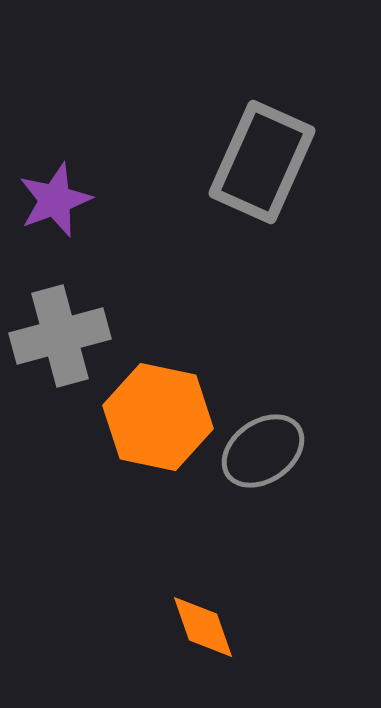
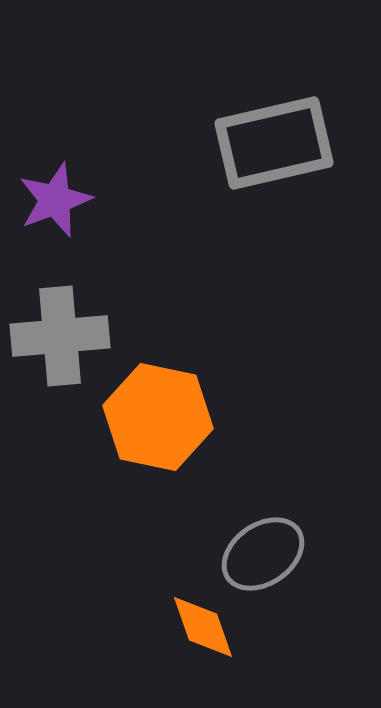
gray rectangle: moved 12 px right, 19 px up; rotated 53 degrees clockwise
gray cross: rotated 10 degrees clockwise
gray ellipse: moved 103 px down
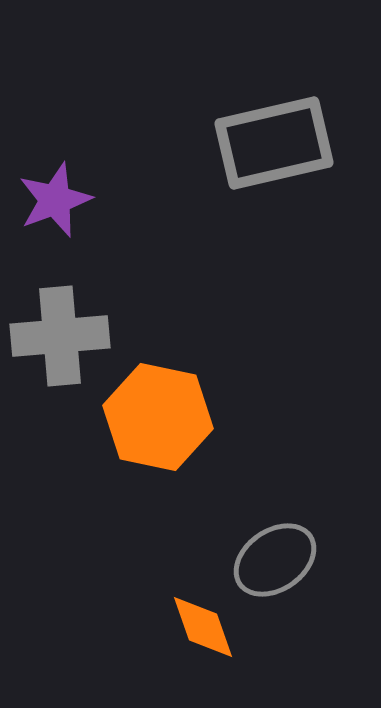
gray ellipse: moved 12 px right, 6 px down
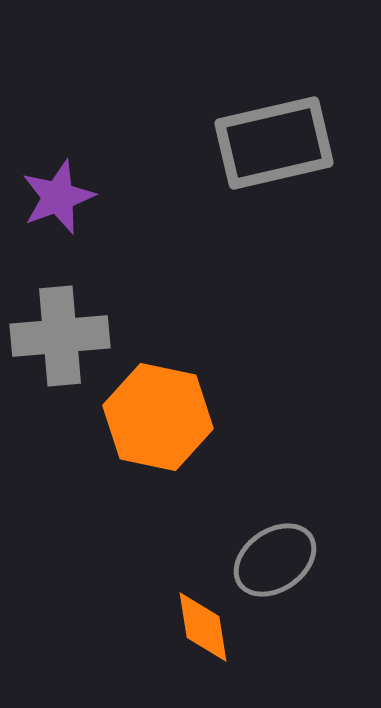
purple star: moved 3 px right, 3 px up
orange diamond: rotated 10 degrees clockwise
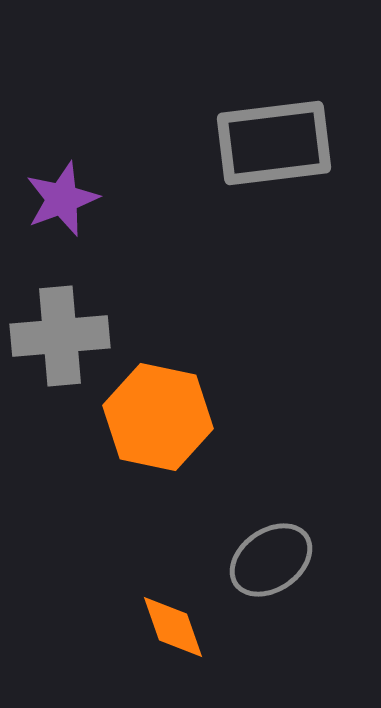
gray rectangle: rotated 6 degrees clockwise
purple star: moved 4 px right, 2 px down
gray ellipse: moved 4 px left
orange diamond: moved 30 px left; rotated 10 degrees counterclockwise
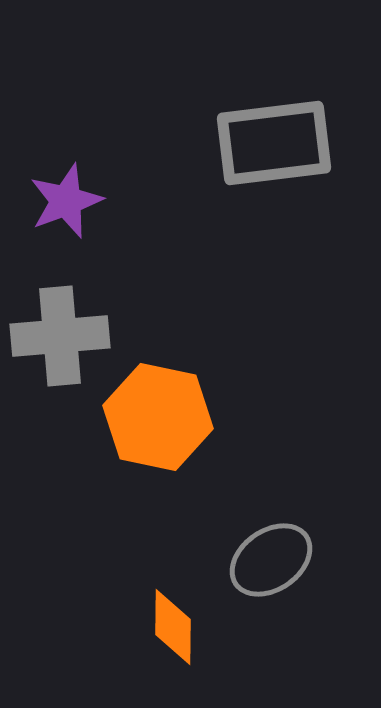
purple star: moved 4 px right, 2 px down
orange diamond: rotated 20 degrees clockwise
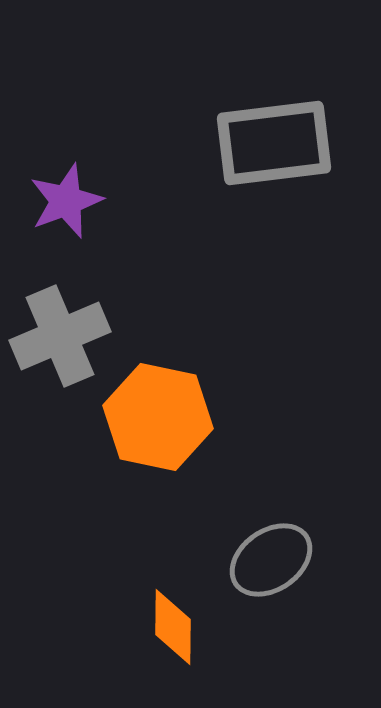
gray cross: rotated 18 degrees counterclockwise
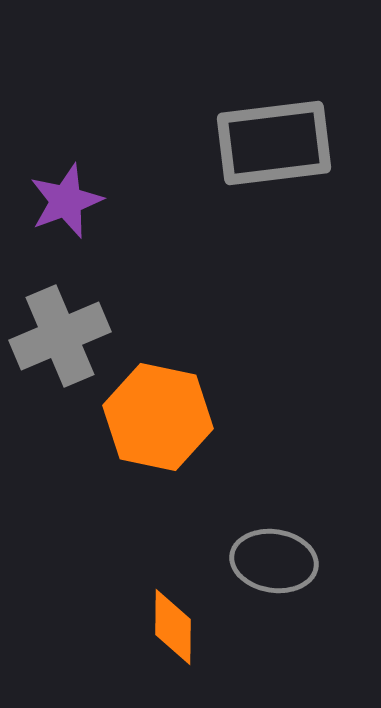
gray ellipse: moved 3 px right, 1 px down; rotated 44 degrees clockwise
